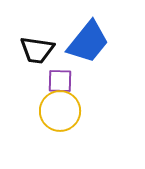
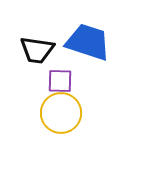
blue trapezoid: rotated 111 degrees counterclockwise
yellow circle: moved 1 px right, 2 px down
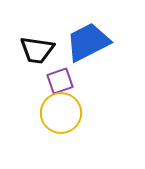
blue trapezoid: rotated 45 degrees counterclockwise
purple square: rotated 20 degrees counterclockwise
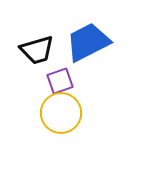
black trapezoid: rotated 24 degrees counterclockwise
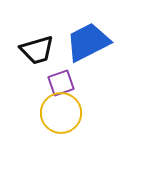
purple square: moved 1 px right, 2 px down
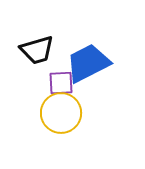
blue trapezoid: moved 21 px down
purple square: rotated 16 degrees clockwise
